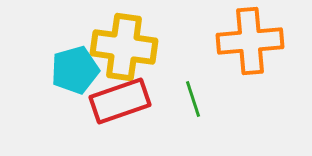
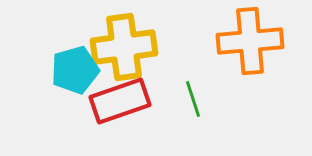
yellow cross: rotated 16 degrees counterclockwise
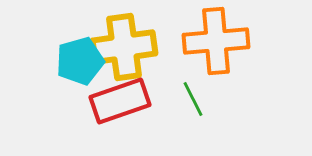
orange cross: moved 34 px left
cyan pentagon: moved 5 px right, 9 px up
green line: rotated 9 degrees counterclockwise
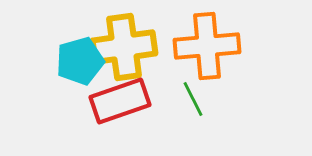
orange cross: moved 9 px left, 5 px down
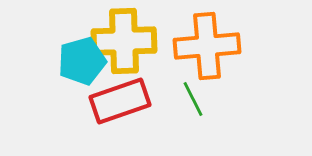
yellow cross: moved 6 px up; rotated 6 degrees clockwise
cyan pentagon: moved 2 px right
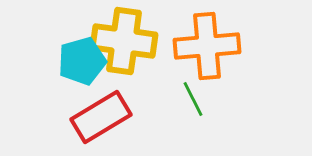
yellow cross: rotated 10 degrees clockwise
red rectangle: moved 19 px left, 16 px down; rotated 12 degrees counterclockwise
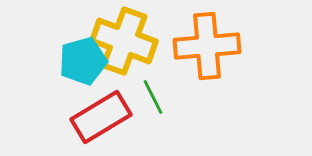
yellow cross: rotated 12 degrees clockwise
cyan pentagon: moved 1 px right
green line: moved 40 px left, 2 px up
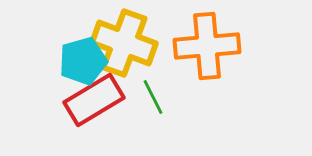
yellow cross: moved 2 px down
red rectangle: moved 7 px left, 17 px up
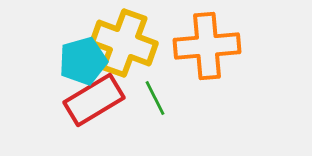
green line: moved 2 px right, 1 px down
